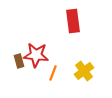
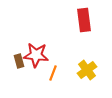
red rectangle: moved 11 px right, 1 px up
yellow cross: moved 3 px right, 1 px up
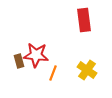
yellow cross: rotated 18 degrees counterclockwise
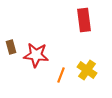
brown rectangle: moved 8 px left, 14 px up
orange line: moved 8 px right, 2 px down
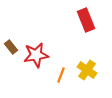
red rectangle: moved 2 px right; rotated 15 degrees counterclockwise
brown rectangle: rotated 24 degrees counterclockwise
red star: rotated 15 degrees counterclockwise
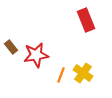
yellow cross: moved 4 px left, 3 px down
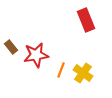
orange line: moved 5 px up
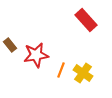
red rectangle: rotated 20 degrees counterclockwise
brown rectangle: moved 1 px left, 2 px up
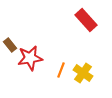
red star: moved 6 px left, 3 px down
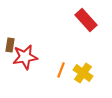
brown rectangle: rotated 48 degrees clockwise
red star: moved 5 px left, 1 px up
